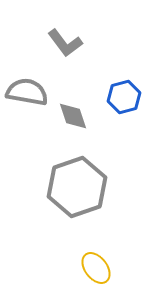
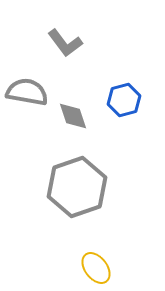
blue hexagon: moved 3 px down
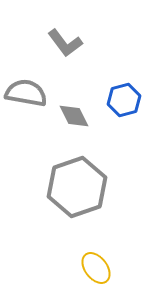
gray semicircle: moved 1 px left, 1 px down
gray diamond: moved 1 px right; rotated 8 degrees counterclockwise
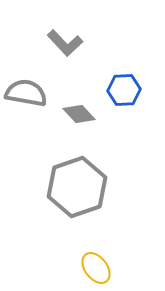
gray L-shape: rotated 6 degrees counterclockwise
blue hexagon: moved 10 px up; rotated 12 degrees clockwise
gray diamond: moved 5 px right, 2 px up; rotated 16 degrees counterclockwise
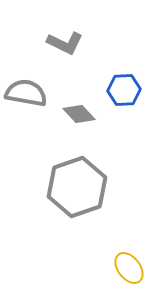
gray L-shape: rotated 21 degrees counterclockwise
yellow ellipse: moved 33 px right
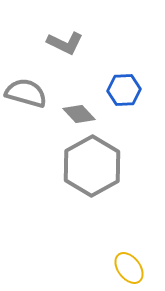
gray semicircle: rotated 6 degrees clockwise
gray hexagon: moved 15 px right, 21 px up; rotated 10 degrees counterclockwise
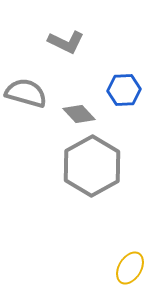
gray L-shape: moved 1 px right, 1 px up
yellow ellipse: moved 1 px right; rotated 68 degrees clockwise
